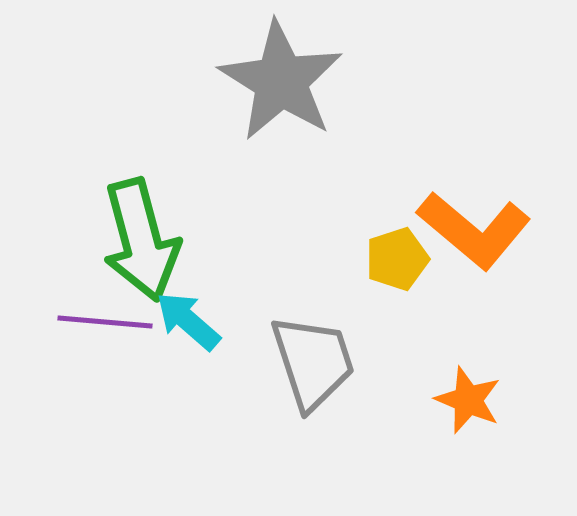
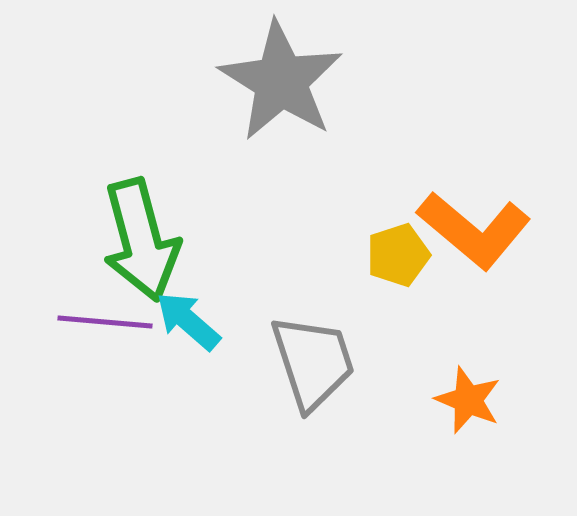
yellow pentagon: moved 1 px right, 4 px up
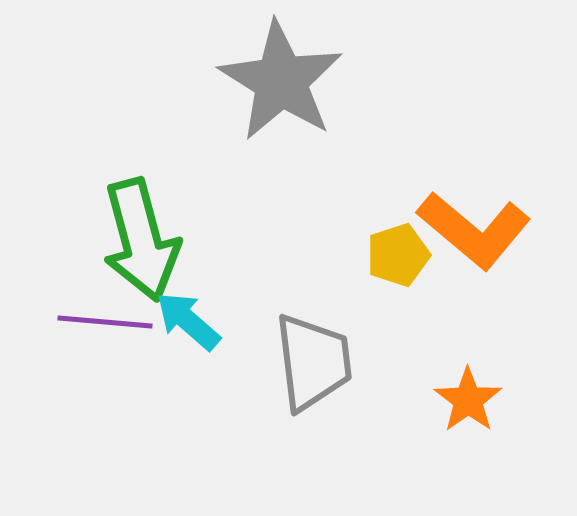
gray trapezoid: rotated 11 degrees clockwise
orange star: rotated 14 degrees clockwise
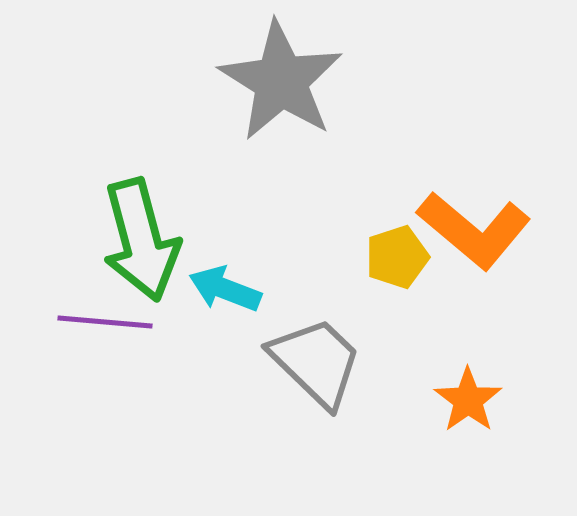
yellow pentagon: moved 1 px left, 2 px down
cyan arrow: moved 37 px right, 32 px up; rotated 20 degrees counterclockwise
gray trapezoid: moved 3 px right; rotated 39 degrees counterclockwise
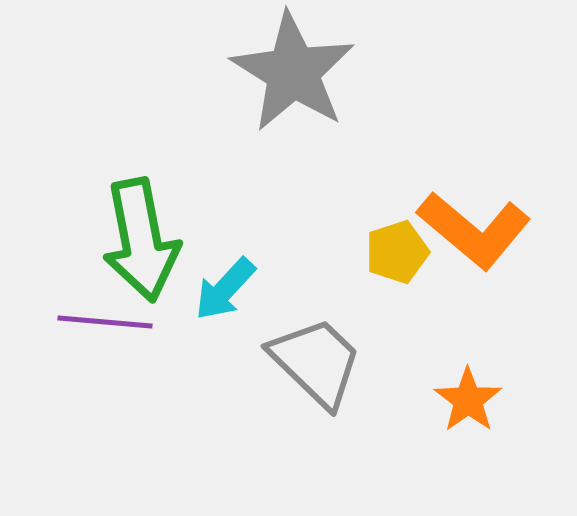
gray star: moved 12 px right, 9 px up
green arrow: rotated 4 degrees clockwise
yellow pentagon: moved 5 px up
cyan arrow: rotated 68 degrees counterclockwise
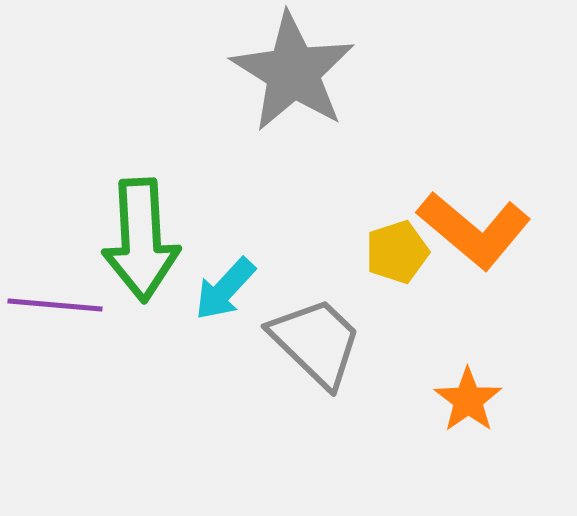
green arrow: rotated 8 degrees clockwise
purple line: moved 50 px left, 17 px up
gray trapezoid: moved 20 px up
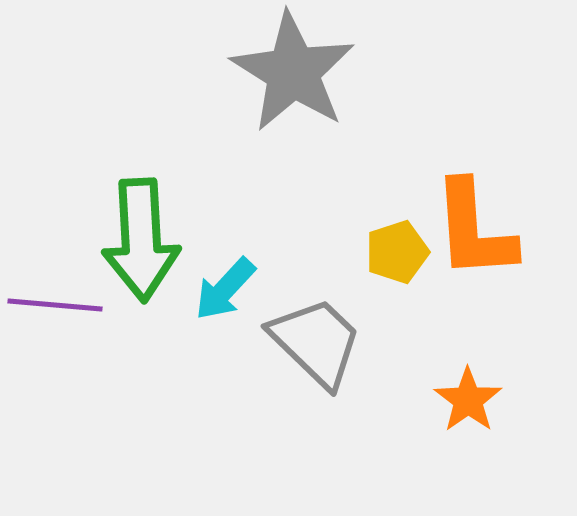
orange L-shape: rotated 46 degrees clockwise
